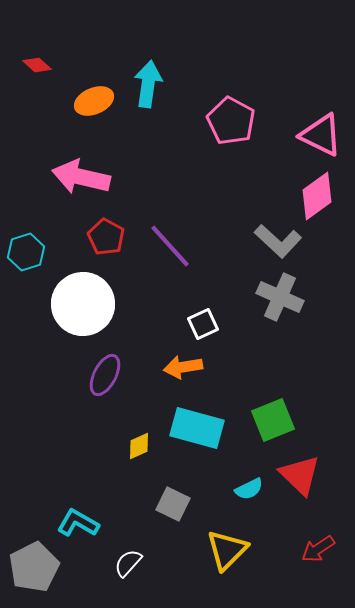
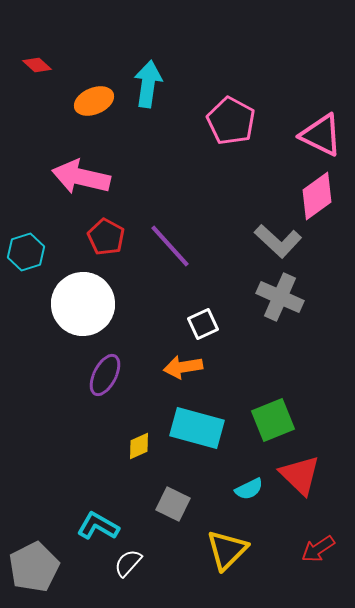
cyan L-shape: moved 20 px right, 3 px down
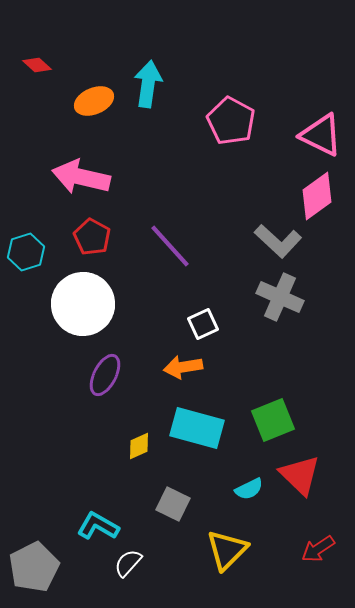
red pentagon: moved 14 px left
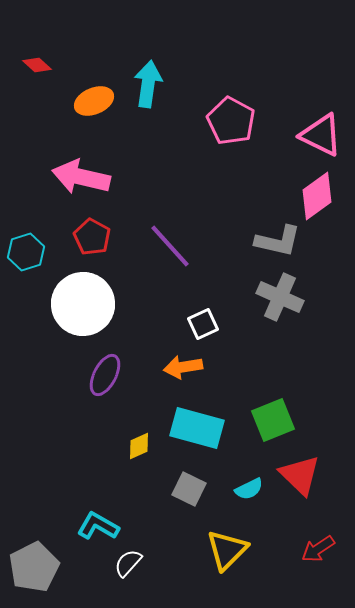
gray L-shape: rotated 30 degrees counterclockwise
gray square: moved 16 px right, 15 px up
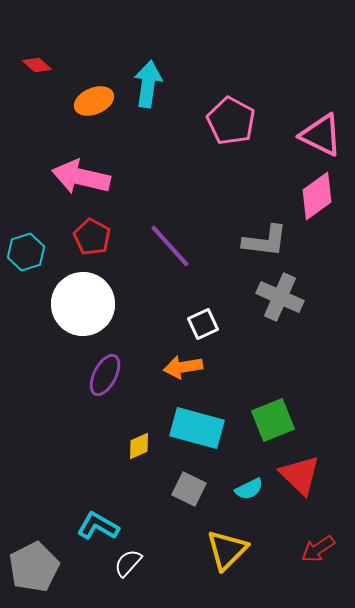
gray L-shape: moved 13 px left; rotated 6 degrees counterclockwise
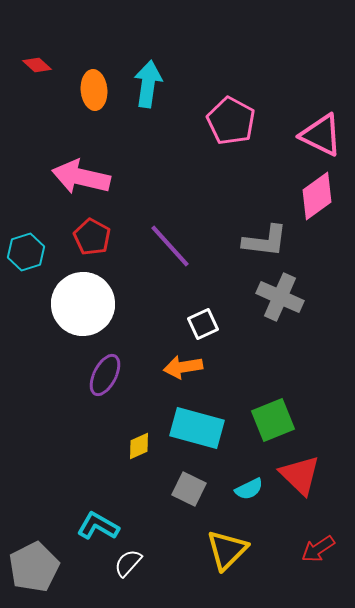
orange ellipse: moved 11 px up; rotated 72 degrees counterclockwise
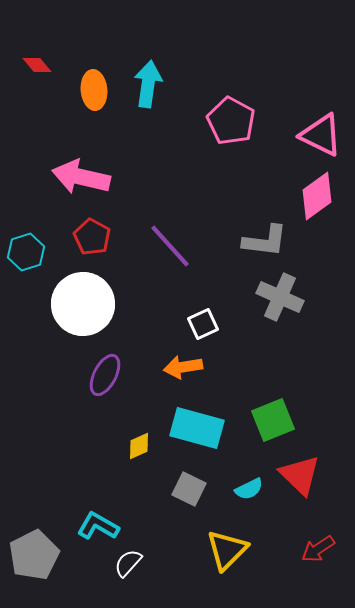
red diamond: rotated 8 degrees clockwise
gray pentagon: moved 12 px up
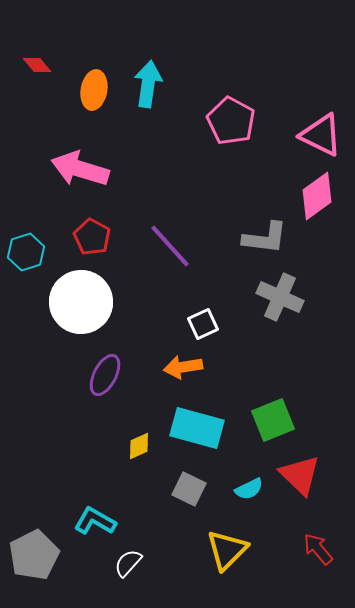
orange ellipse: rotated 15 degrees clockwise
pink arrow: moved 1 px left, 8 px up; rotated 4 degrees clockwise
gray L-shape: moved 3 px up
white circle: moved 2 px left, 2 px up
cyan L-shape: moved 3 px left, 5 px up
red arrow: rotated 84 degrees clockwise
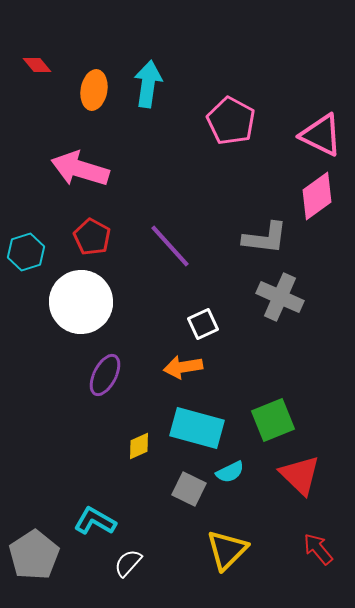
cyan semicircle: moved 19 px left, 17 px up
gray pentagon: rotated 6 degrees counterclockwise
